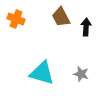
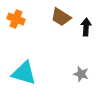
brown trapezoid: rotated 30 degrees counterclockwise
cyan triangle: moved 18 px left
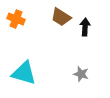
black arrow: moved 1 px left
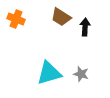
cyan triangle: moved 25 px right; rotated 32 degrees counterclockwise
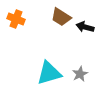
black arrow: rotated 78 degrees counterclockwise
gray star: moved 1 px left; rotated 28 degrees clockwise
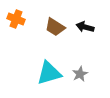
brown trapezoid: moved 6 px left, 10 px down
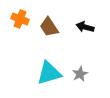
orange cross: moved 4 px right
brown trapezoid: moved 6 px left; rotated 25 degrees clockwise
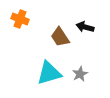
brown trapezoid: moved 11 px right, 10 px down
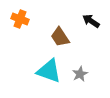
black arrow: moved 6 px right, 6 px up; rotated 18 degrees clockwise
cyan triangle: moved 2 px up; rotated 36 degrees clockwise
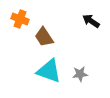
brown trapezoid: moved 16 px left
gray star: rotated 21 degrees clockwise
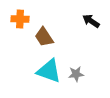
orange cross: rotated 18 degrees counterclockwise
gray star: moved 4 px left
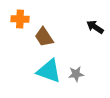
black arrow: moved 4 px right, 6 px down
